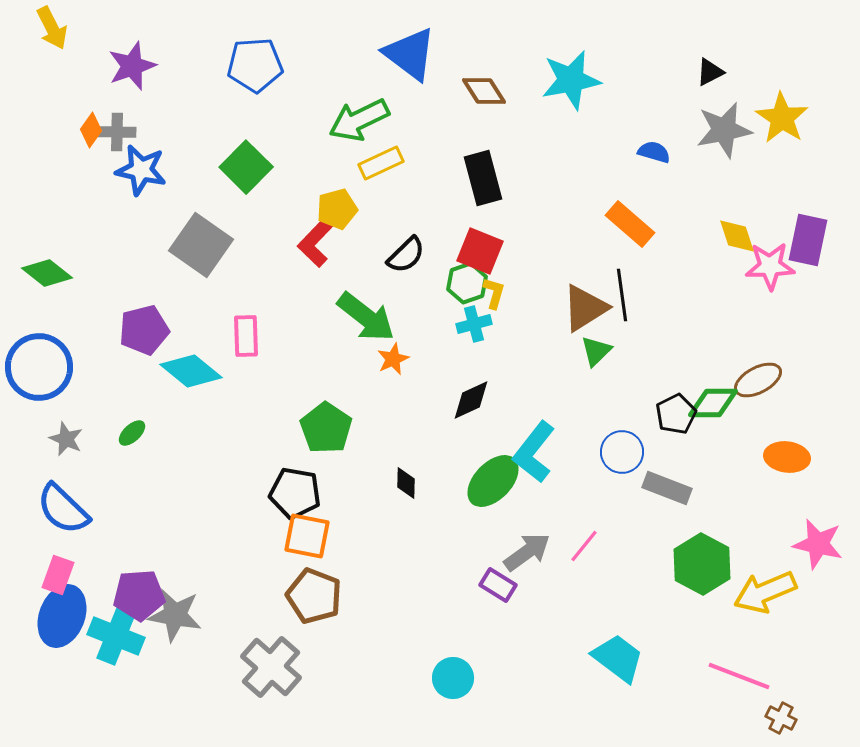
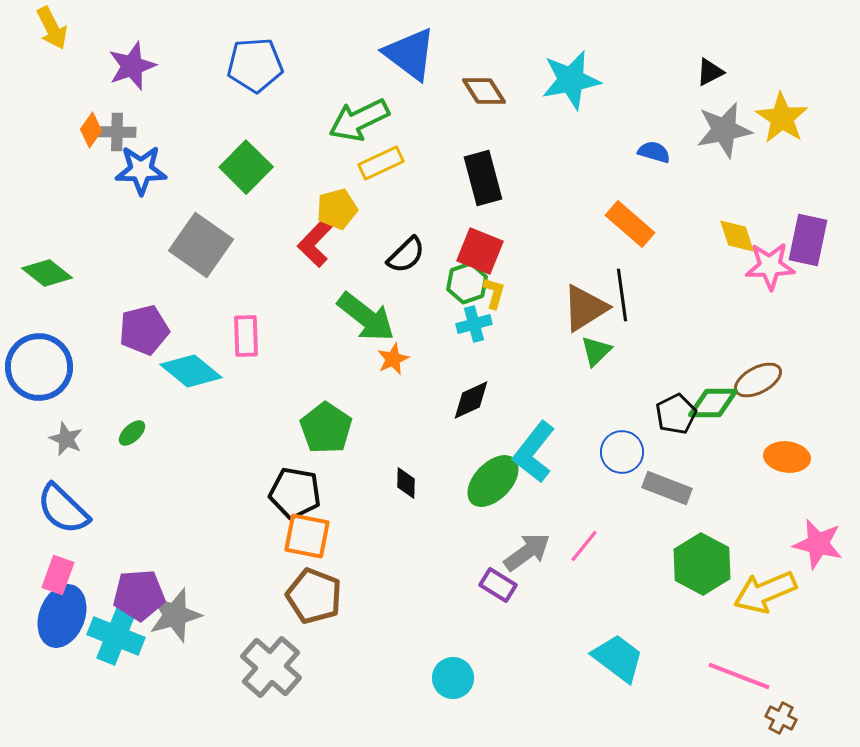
blue star at (141, 170): rotated 12 degrees counterclockwise
gray star at (175, 615): rotated 26 degrees counterclockwise
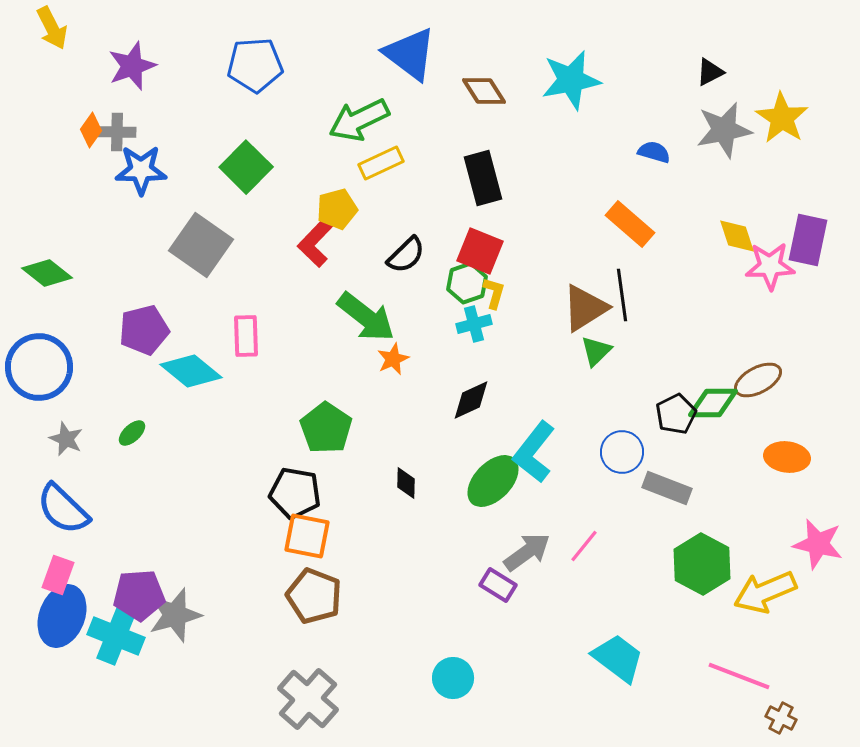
gray cross at (271, 667): moved 37 px right, 32 px down
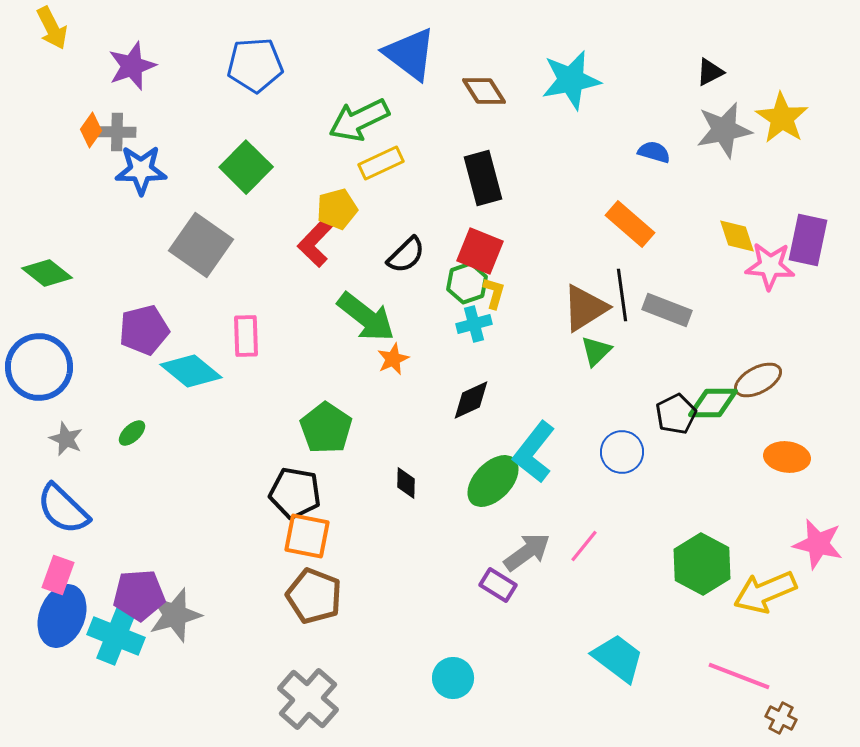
pink star at (770, 266): rotated 6 degrees clockwise
gray rectangle at (667, 488): moved 178 px up
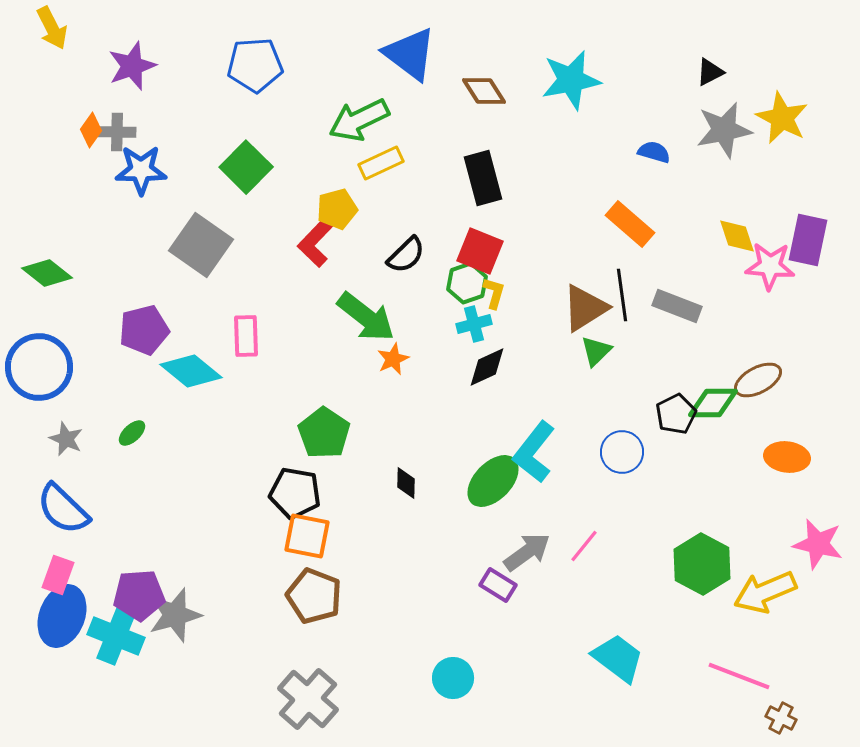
yellow star at (782, 118): rotated 6 degrees counterclockwise
gray rectangle at (667, 310): moved 10 px right, 4 px up
black diamond at (471, 400): moved 16 px right, 33 px up
green pentagon at (326, 428): moved 2 px left, 5 px down
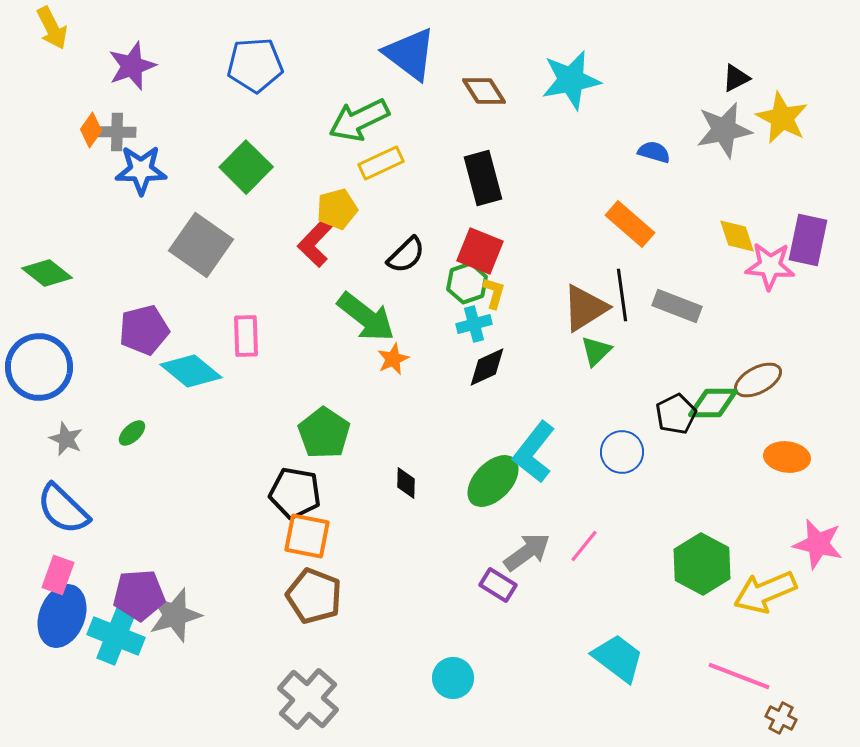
black triangle at (710, 72): moved 26 px right, 6 px down
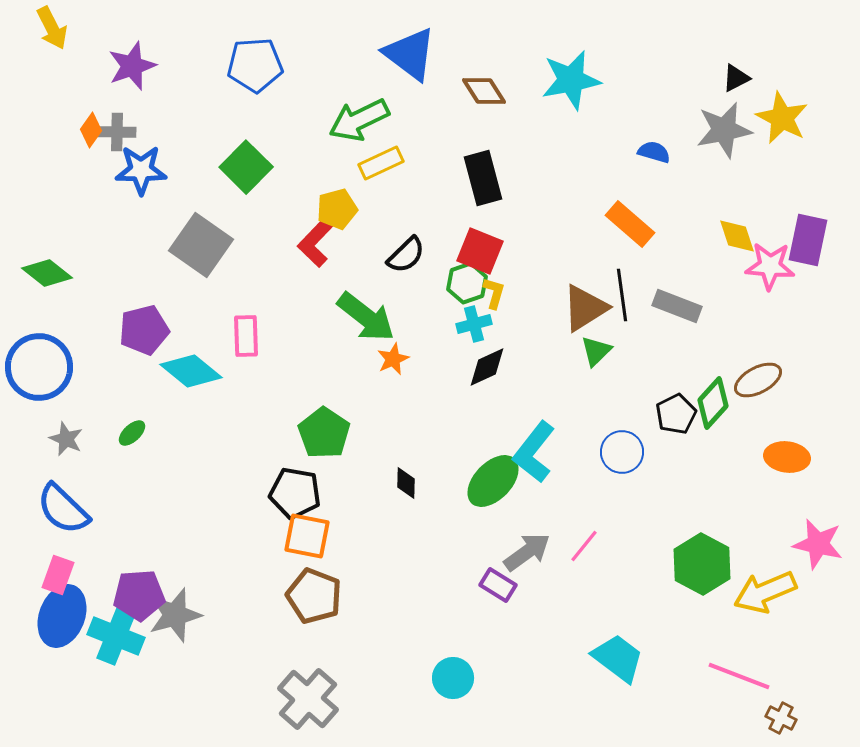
green diamond at (713, 403): rotated 48 degrees counterclockwise
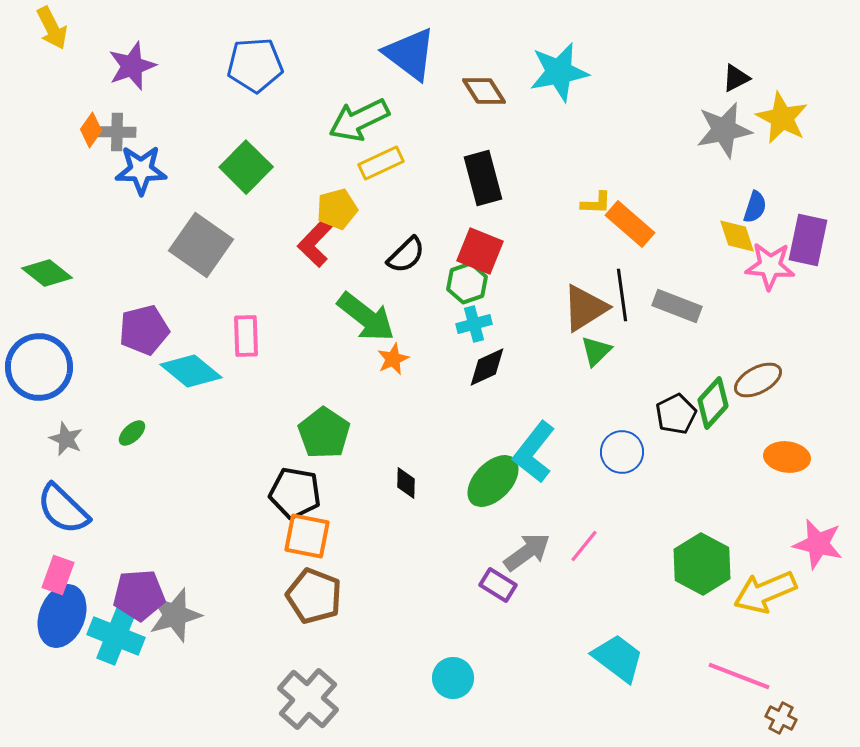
cyan star at (571, 80): moved 12 px left, 8 px up
blue semicircle at (654, 152): moved 101 px right, 55 px down; rotated 92 degrees clockwise
yellow L-shape at (494, 293): moved 102 px right, 90 px up; rotated 76 degrees clockwise
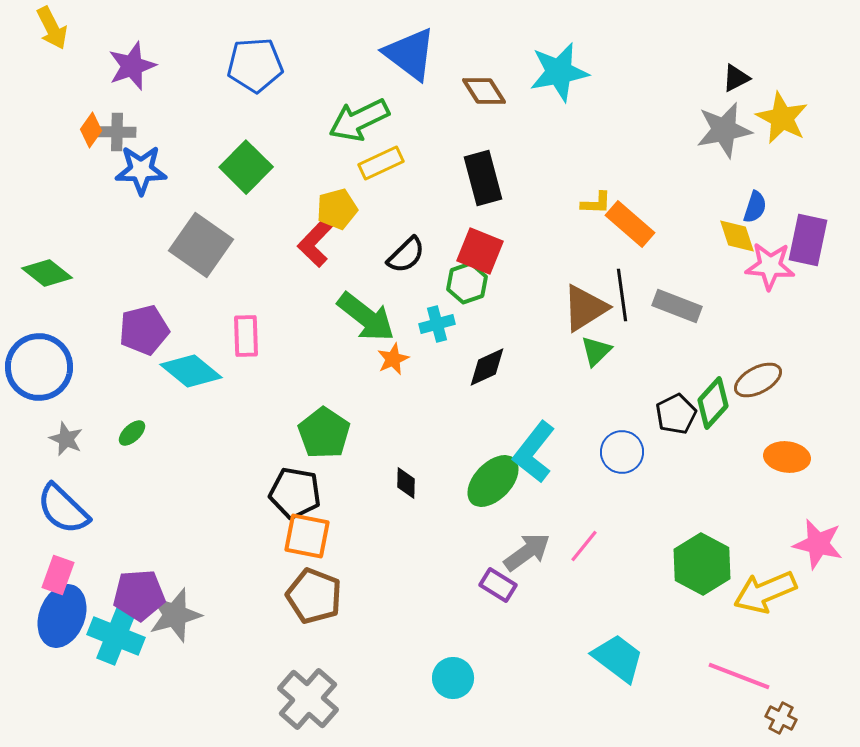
cyan cross at (474, 324): moved 37 px left
